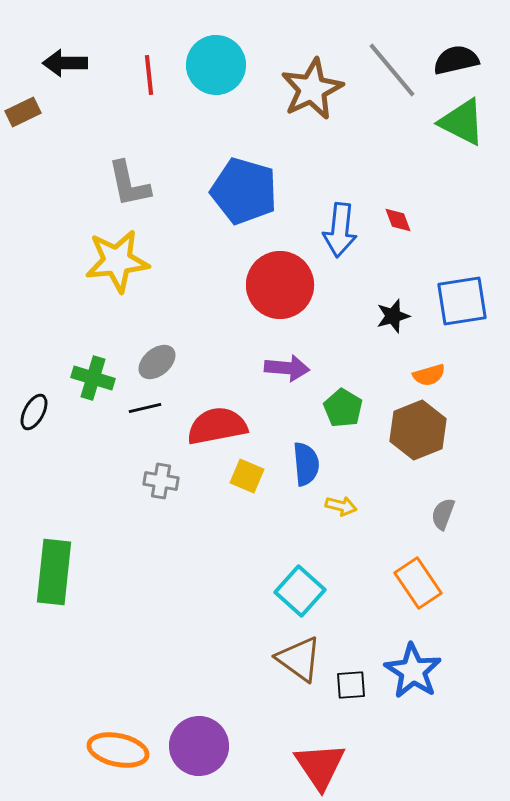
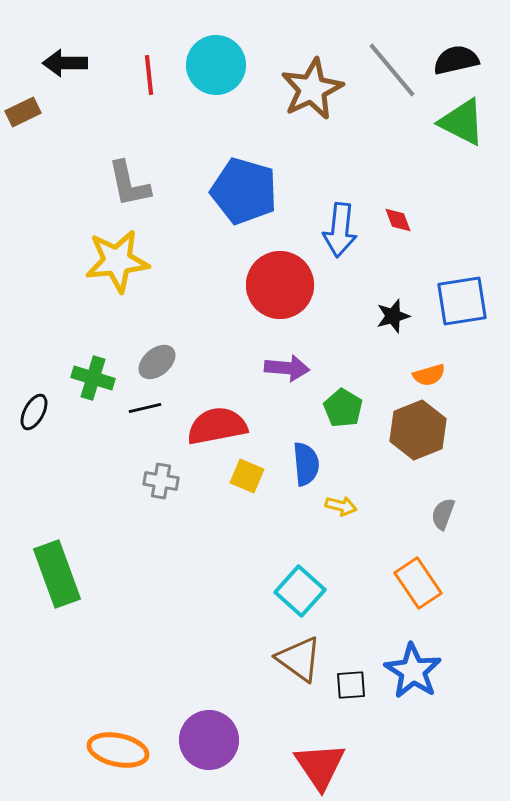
green rectangle: moved 3 px right, 2 px down; rotated 26 degrees counterclockwise
purple circle: moved 10 px right, 6 px up
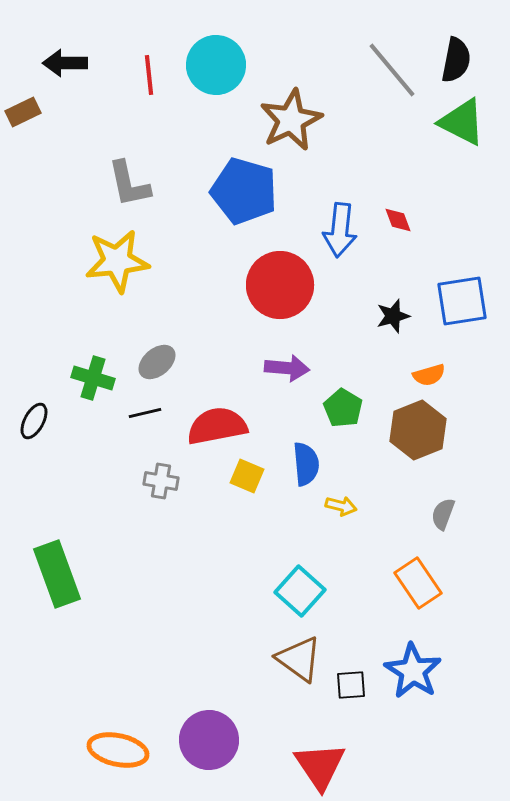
black semicircle: rotated 114 degrees clockwise
brown star: moved 21 px left, 31 px down
black line: moved 5 px down
black ellipse: moved 9 px down
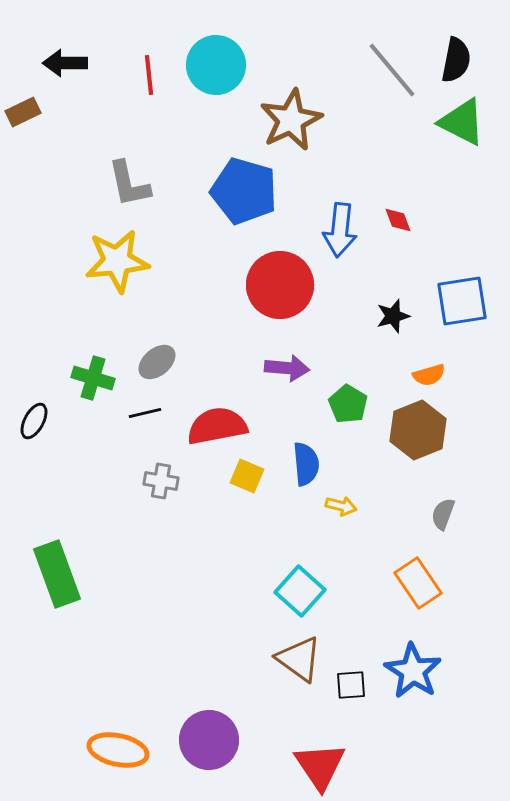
green pentagon: moved 5 px right, 4 px up
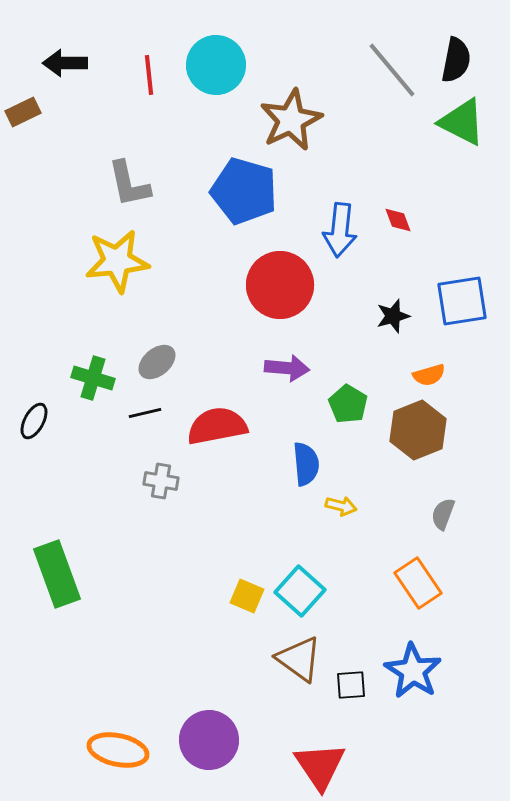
yellow square: moved 120 px down
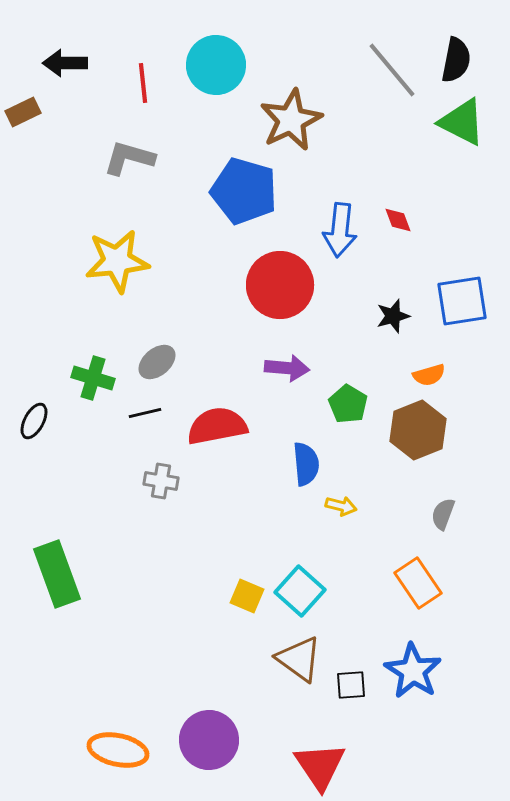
red line: moved 6 px left, 8 px down
gray L-shape: moved 26 px up; rotated 118 degrees clockwise
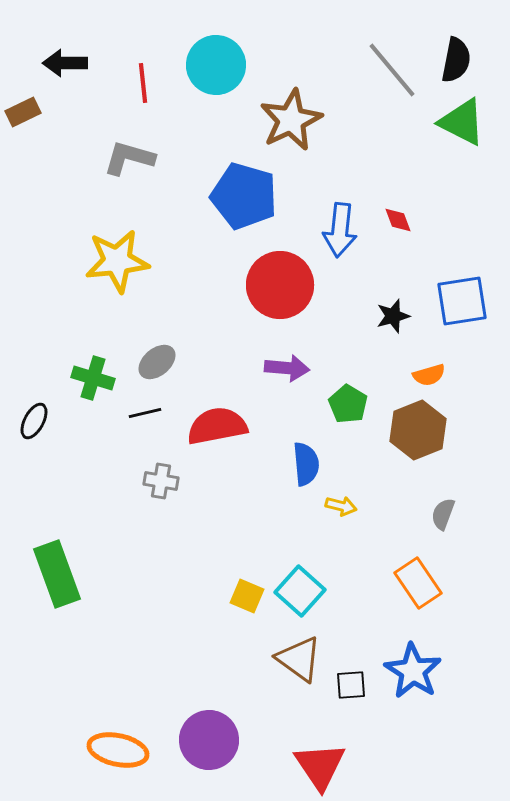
blue pentagon: moved 5 px down
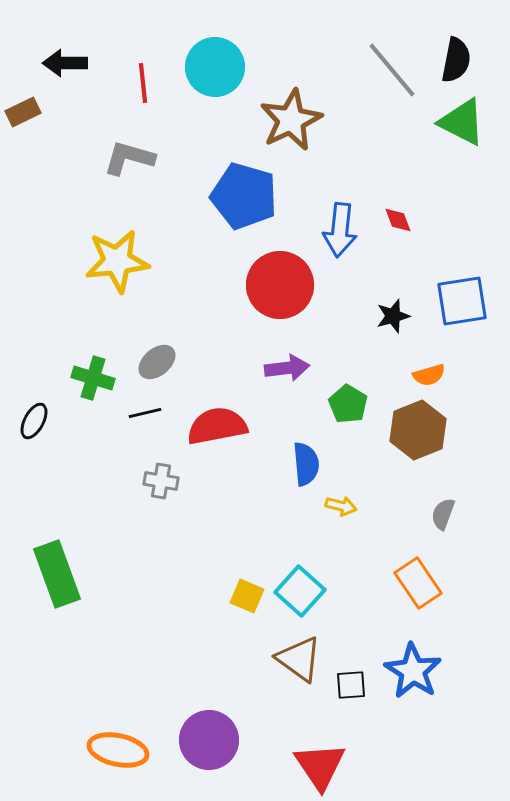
cyan circle: moved 1 px left, 2 px down
purple arrow: rotated 12 degrees counterclockwise
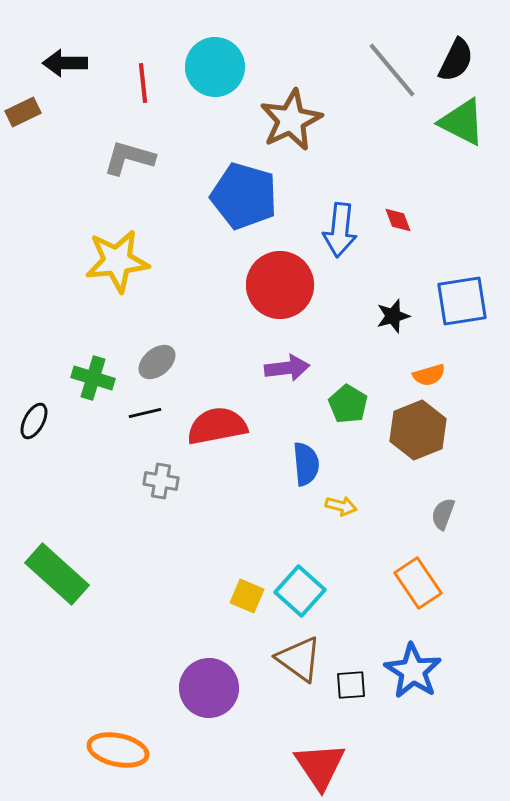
black semicircle: rotated 15 degrees clockwise
green rectangle: rotated 28 degrees counterclockwise
purple circle: moved 52 px up
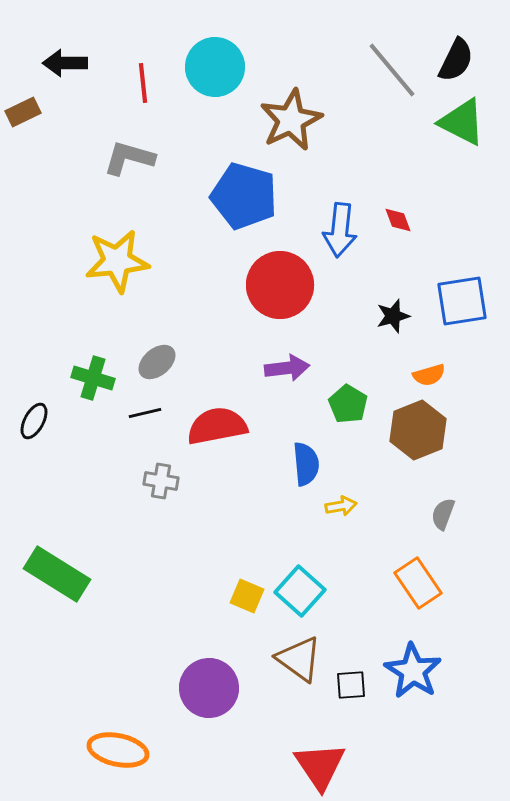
yellow arrow: rotated 24 degrees counterclockwise
green rectangle: rotated 10 degrees counterclockwise
